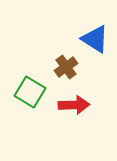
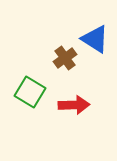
brown cross: moved 1 px left, 9 px up
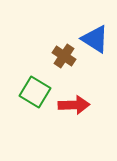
brown cross: moved 1 px left, 2 px up; rotated 20 degrees counterclockwise
green square: moved 5 px right
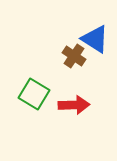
brown cross: moved 10 px right
green square: moved 1 px left, 2 px down
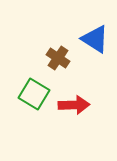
brown cross: moved 16 px left, 2 px down
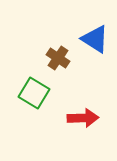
green square: moved 1 px up
red arrow: moved 9 px right, 13 px down
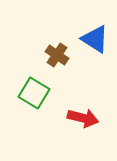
brown cross: moved 1 px left, 3 px up
red arrow: rotated 16 degrees clockwise
